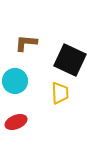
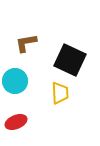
brown L-shape: rotated 15 degrees counterclockwise
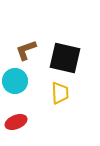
brown L-shape: moved 7 px down; rotated 10 degrees counterclockwise
black square: moved 5 px left, 2 px up; rotated 12 degrees counterclockwise
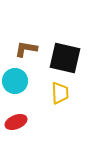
brown L-shape: moved 1 px up; rotated 30 degrees clockwise
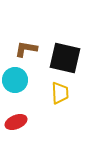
cyan circle: moved 1 px up
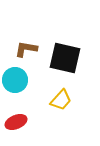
yellow trapezoid: moved 1 px right, 7 px down; rotated 45 degrees clockwise
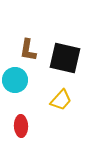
brown L-shape: moved 2 px right, 1 px down; rotated 90 degrees counterclockwise
red ellipse: moved 5 px right, 4 px down; rotated 70 degrees counterclockwise
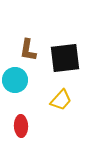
black square: rotated 20 degrees counterclockwise
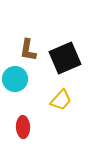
black square: rotated 16 degrees counterclockwise
cyan circle: moved 1 px up
red ellipse: moved 2 px right, 1 px down
